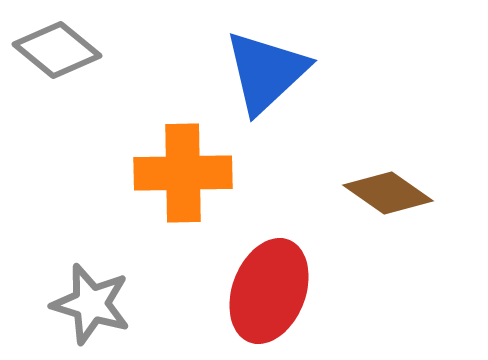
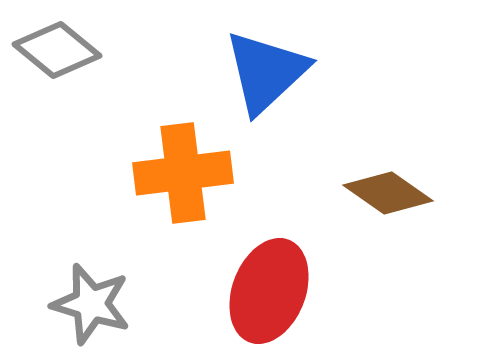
orange cross: rotated 6 degrees counterclockwise
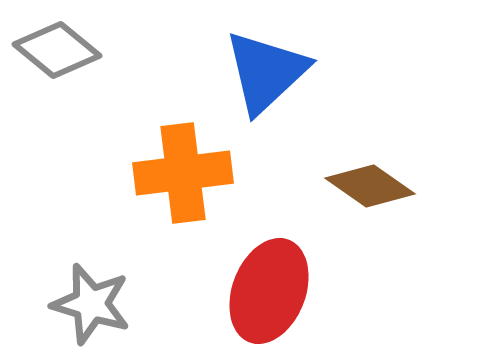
brown diamond: moved 18 px left, 7 px up
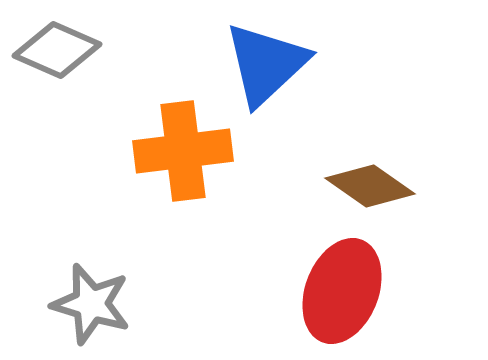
gray diamond: rotated 16 degrees counterclockwise
blue triangle: moved 8 px up
orange cross: moved 22 px up
red ellipse: moved 73 px right
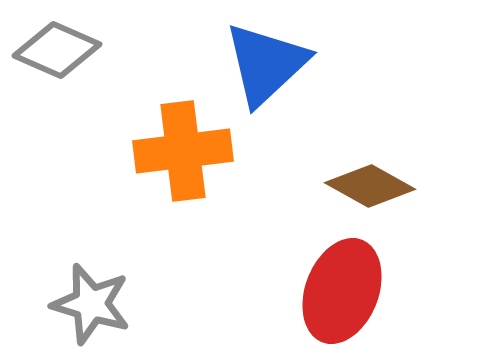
brown diamond: rotated 6 degrees counterclockwise
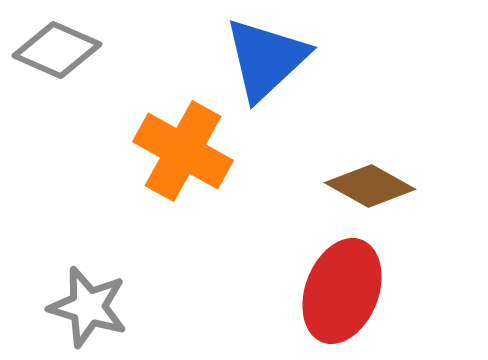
blue triangle: moved 5 px up
orange cross: rotated 36 degrees clockwise
gray star: moved 3 px left, 3 px down
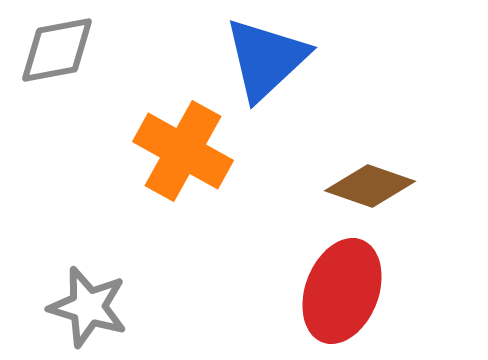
gray diamond: rotated 34 degrees counterclockwise
brown diamond: rotated 10 degrees counterclockwise
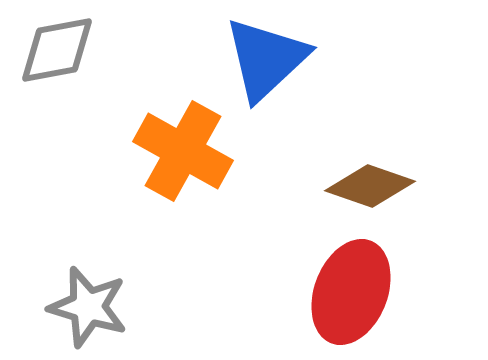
red ellipse: moved 9 px right, 1 px down
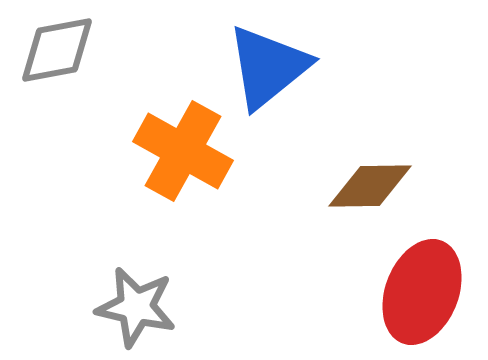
blue triangle: moved 2 px right, 8 px down; rotated 4 degrees clockwise
brown diamond: rotated 20 degrees counterclockwise
red ellipse: moved 71 px right
gray star: moved 48 px right; rotated 4 degrees counterclockwise
